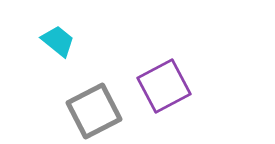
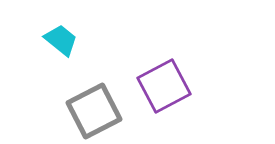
cyan trapezoid: moved 3 px right, 1 px up
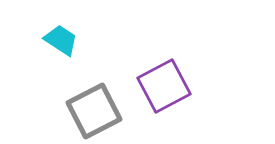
cyan trapezoid: rotated 6 degrees counterclockwise
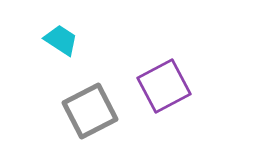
gray square: moved 4 px left
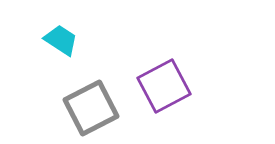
gray square: moved 1 px right, 3 px up
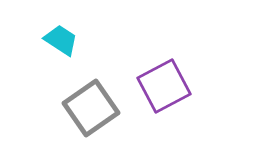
gray square: rotated 8 degrees counterclockwise
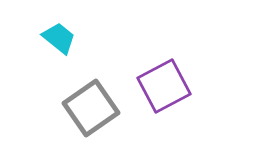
cyan trapezoid: moved 2 px left, 2 px up; rotated 6 degrees clockwise
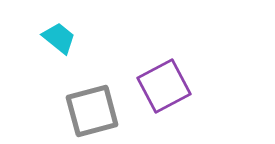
gray square: moved 1 px right, 3 px down; rotated 20 degrees clockwise
